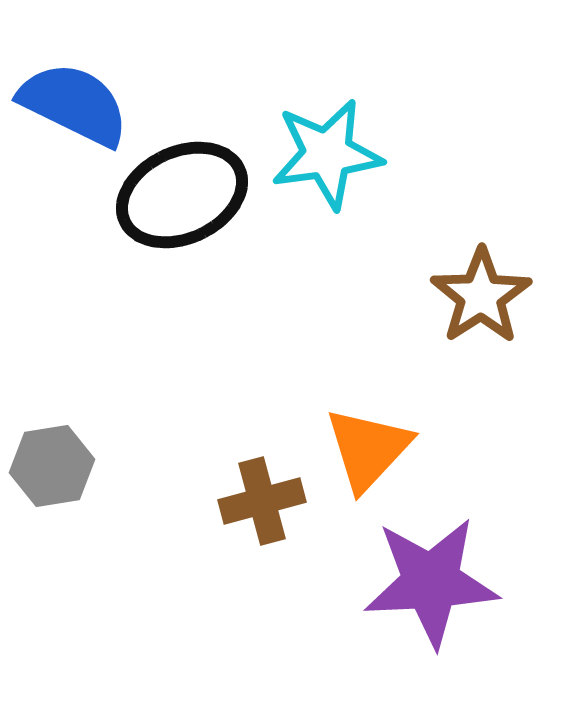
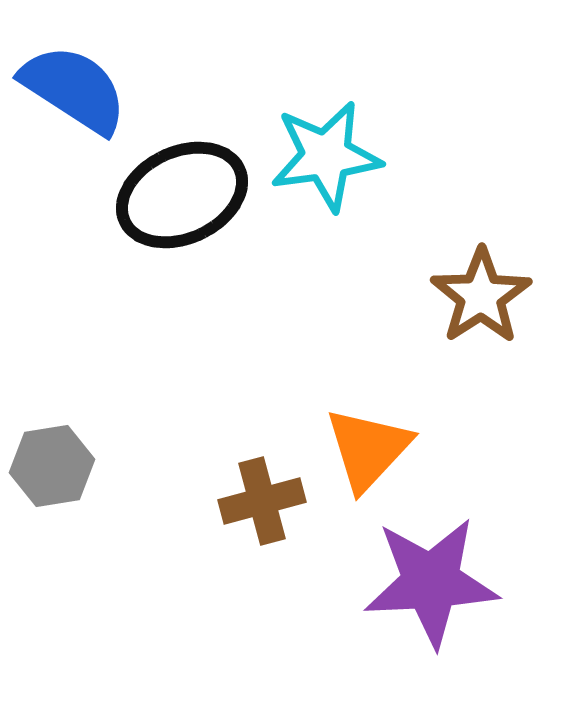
blue semicircle: moved 15 px up; rotated 7 degrees clockwise
cyan star: moved 1 px left, 2 px down
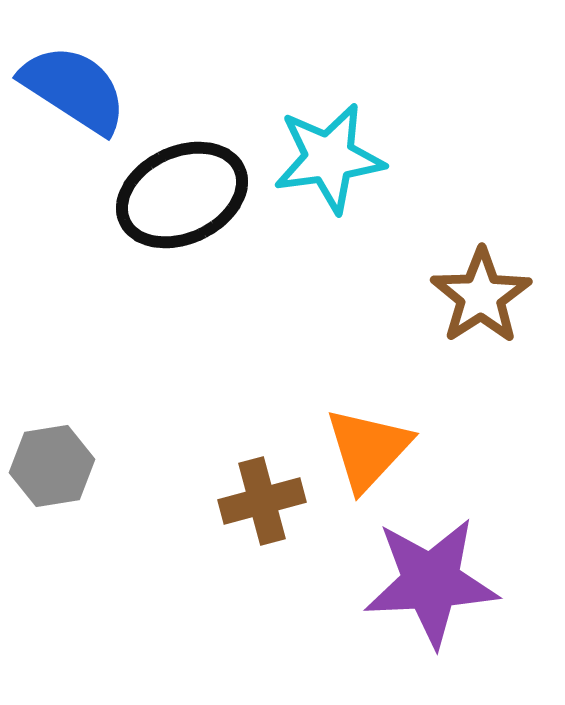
cyan star: moved 3 px right, 2 px down
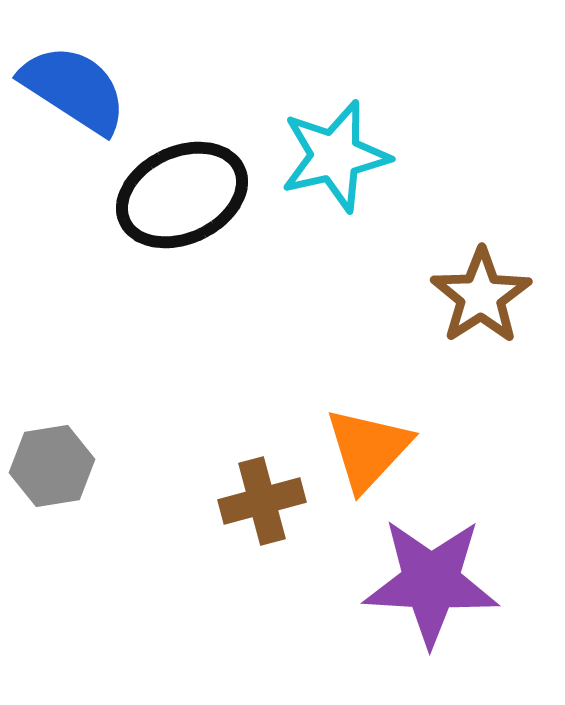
cyan star: moved 6 px right, 2 px up; rotated 5 degrees counterclockwise
purple star: rotated 6 degrees clockwise
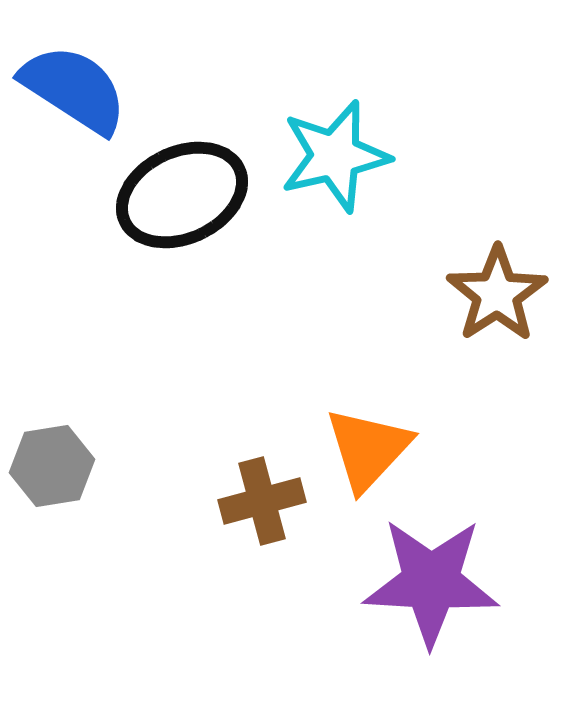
brown star: moved 16 px right, 2 px up
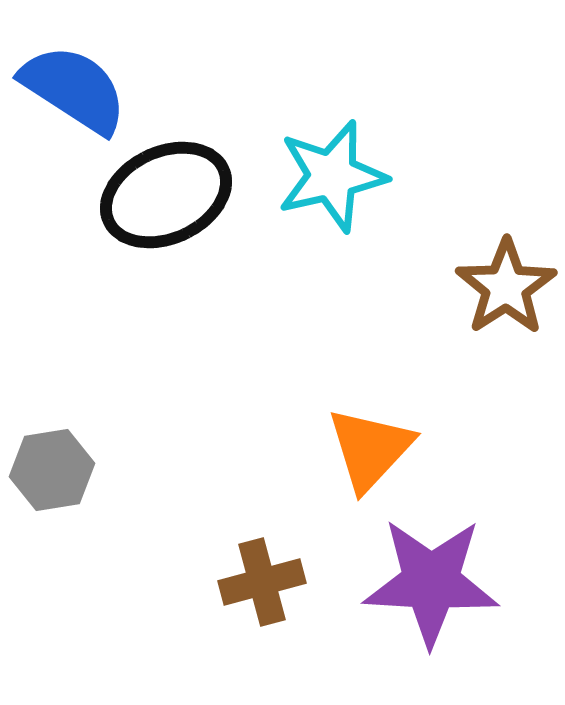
cyan star: moved 3 px left, 20 px down
black ellipse: moved 16 px left
brown star: moved 9 px right, 7 px up
orange triangle: moved 2 px right
gray hexagon: moved 4 px down
brown cross: moved 81 px down
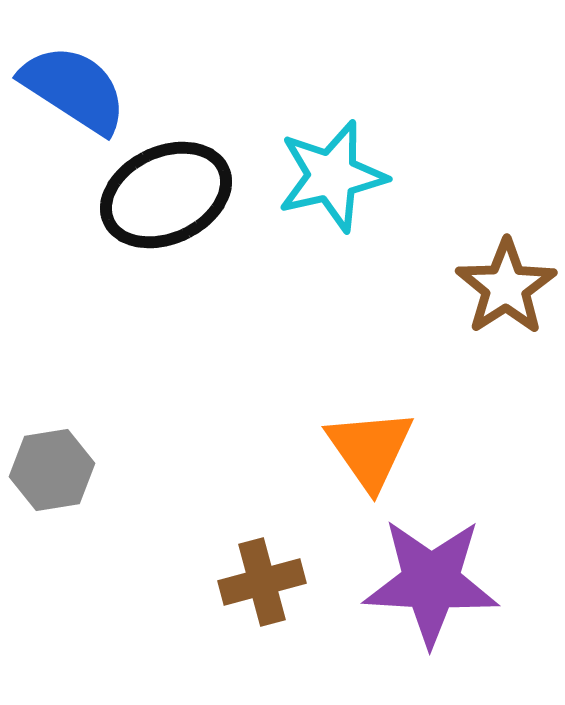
orange triangle: rotated 18 degrees counterclockwise
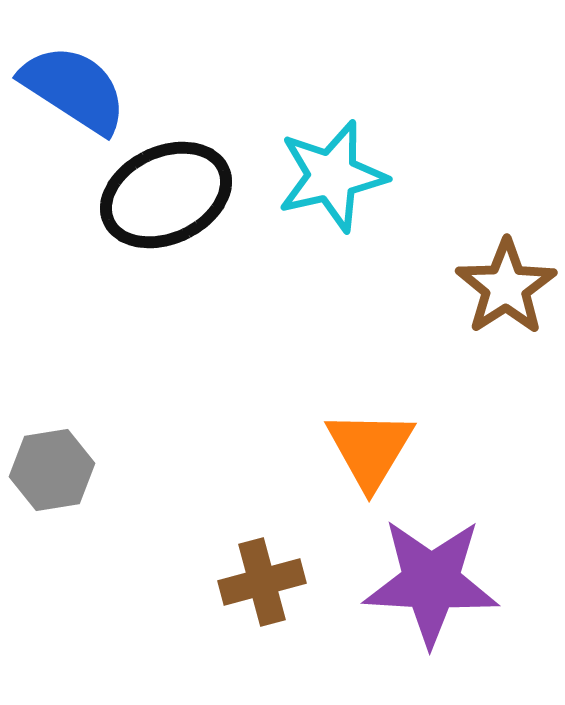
orange triangle: rotated 6 degrees clockwise
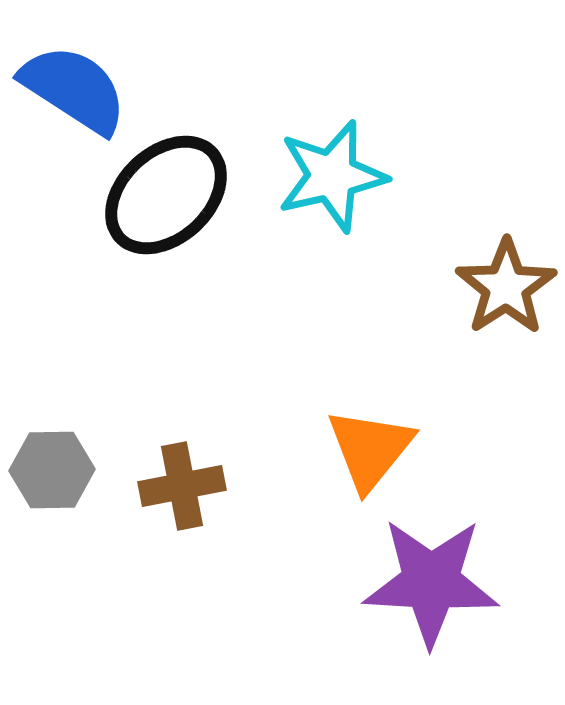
black ellipse: rotated 18 degrees counterclockwise
orange triangle: rotated 8 degrees clockwise
gray hexagon: rotated 8 degrees clockwise
brown cross: moved 80 px left, 96 px up; rotated 4 degrees clockwise
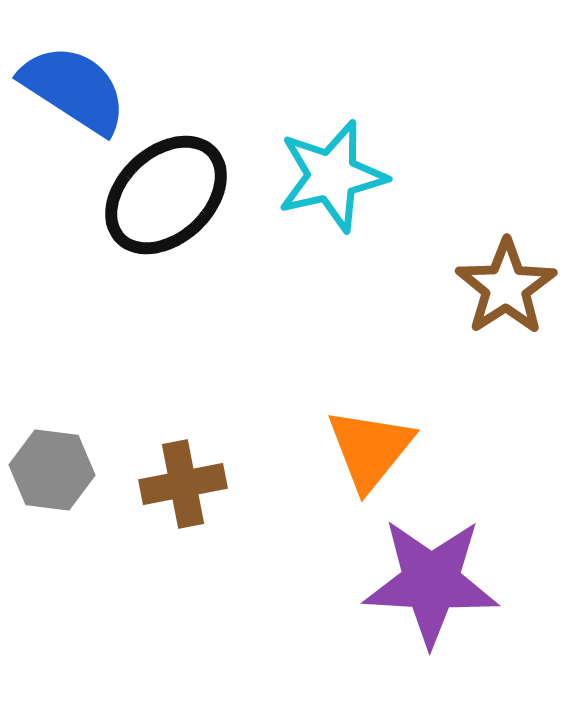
gray hexagon: rotated 8 degrees clockwise
brown cross: moved 1 px right, 2 px up
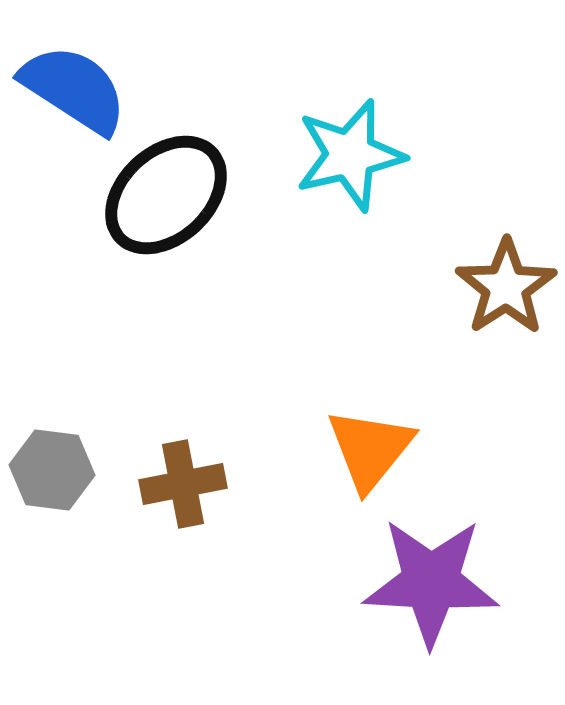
cyan star: moved 18 px right, 21 px up
